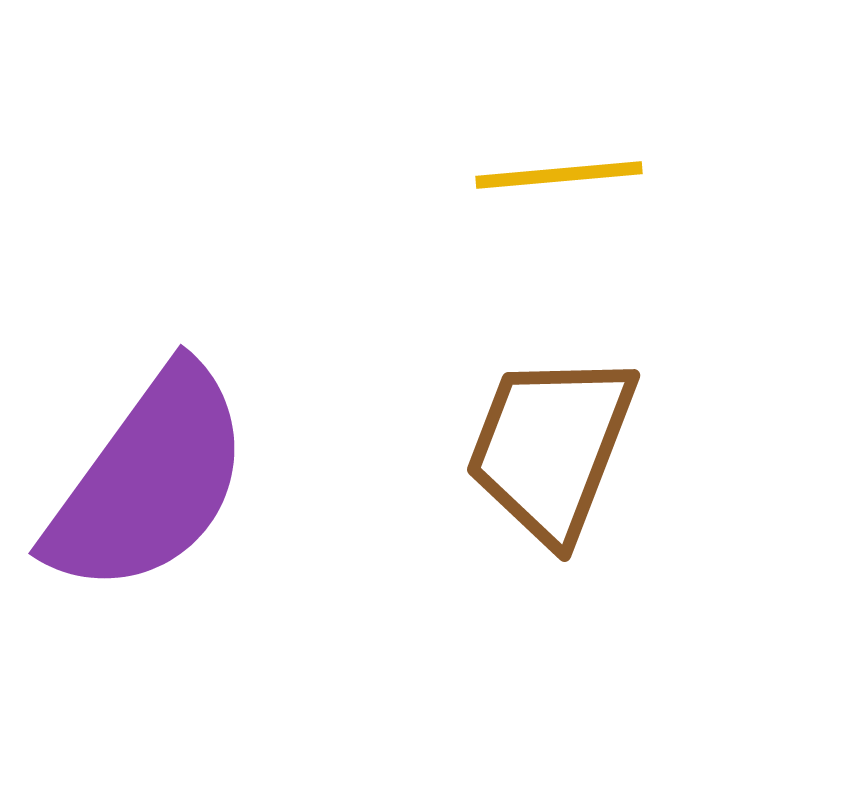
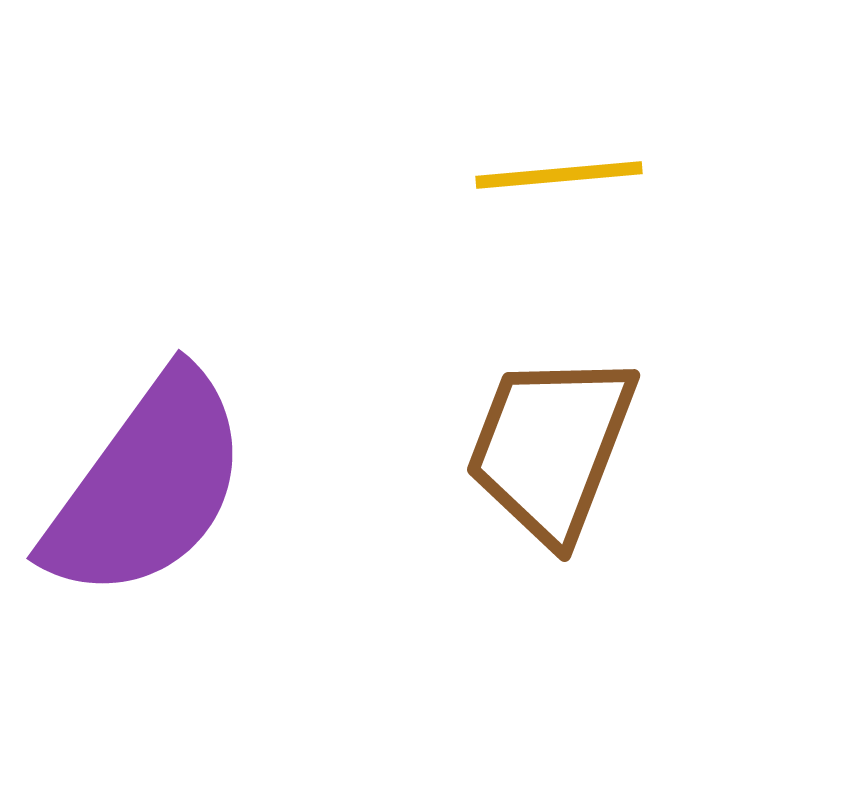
purple semicircle: moved 2 px left, 5 px down
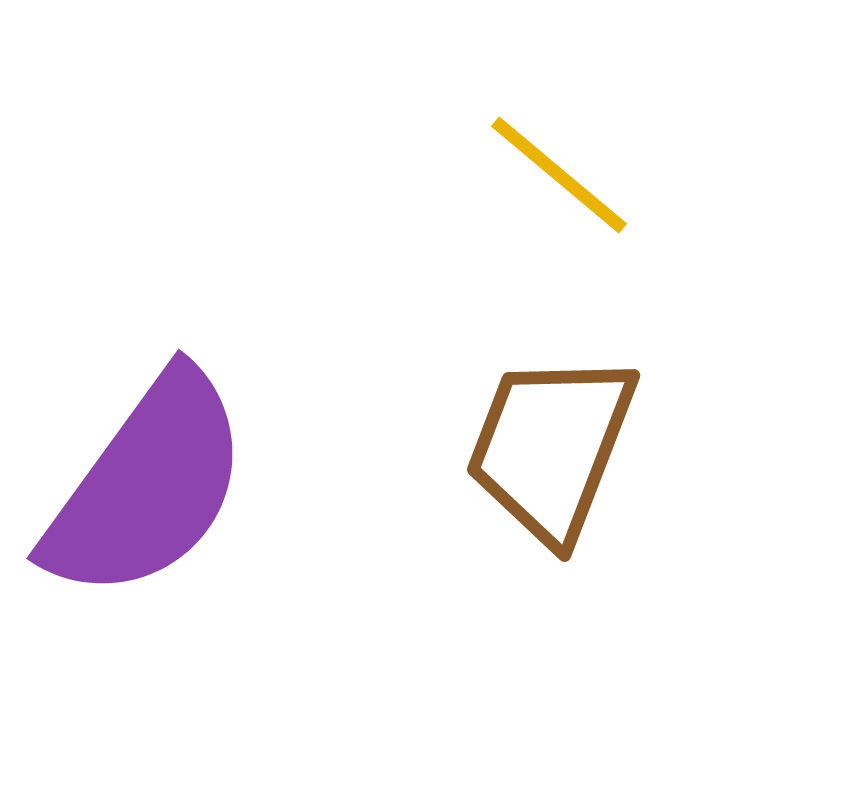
yellow line: rotated 45 degrees clockwise
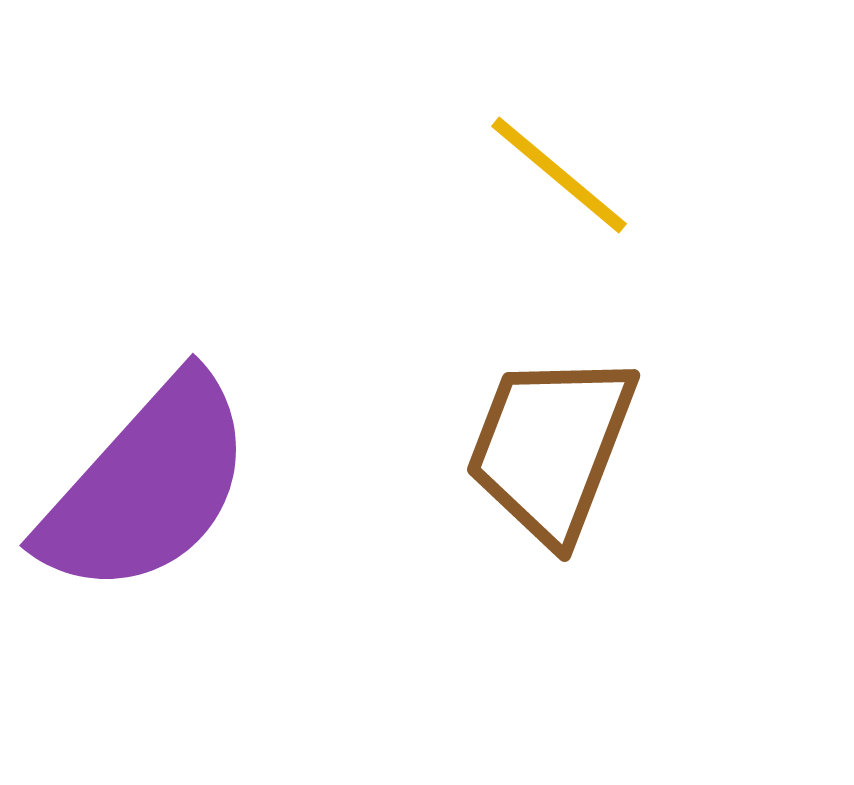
purple semicircle: rotated 6 degrees clockwise
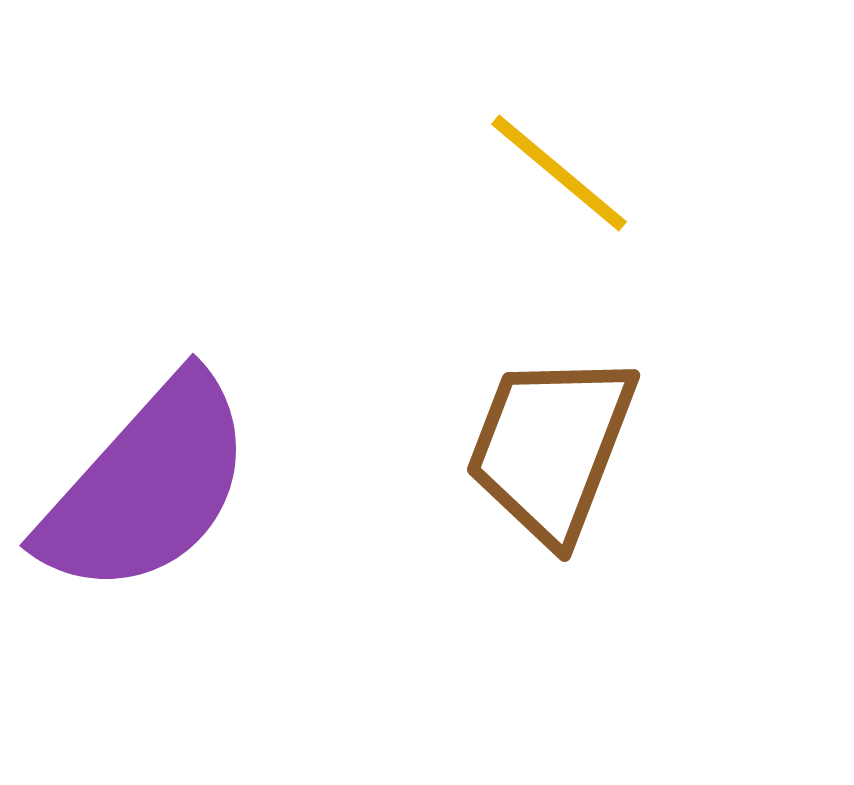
yellow line: moved 2 px up
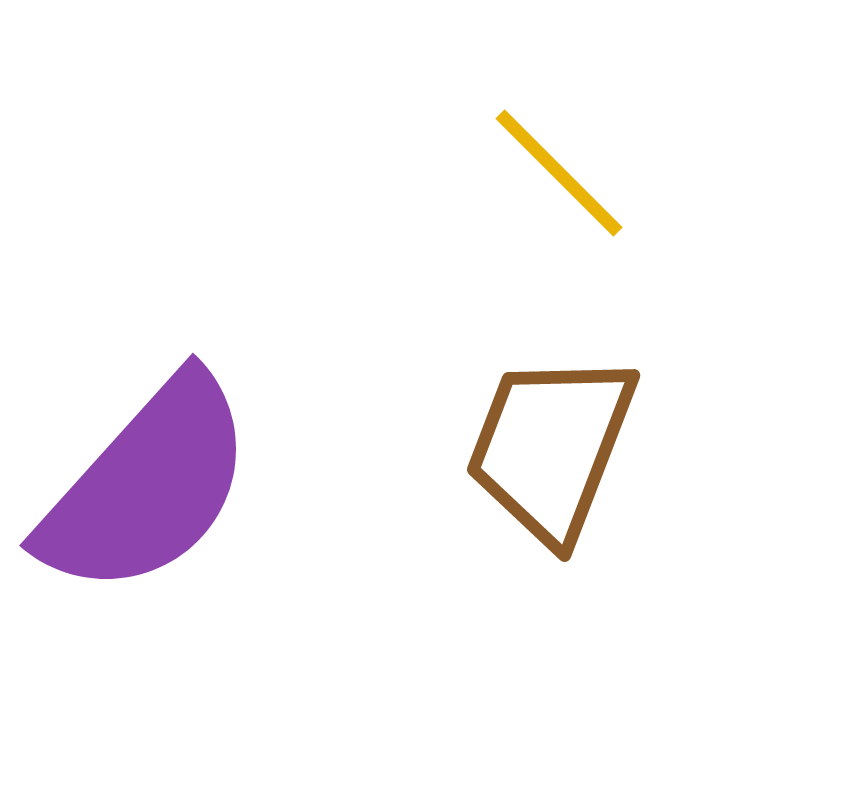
yellow line: rotated 5 degrees clockwise
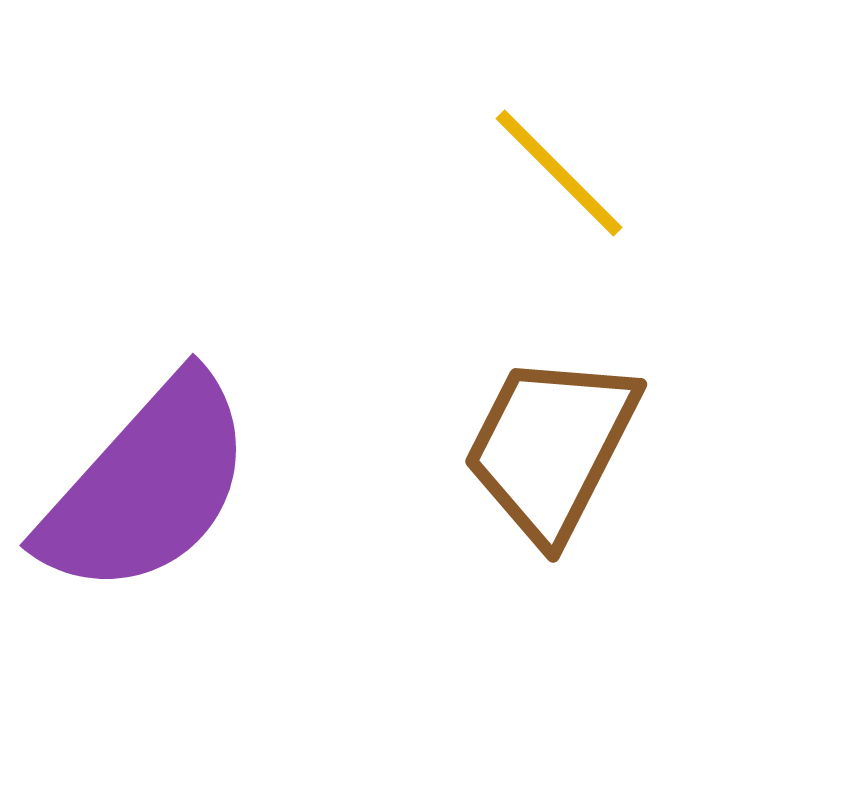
brown trapezoid: rotated 6 degrees clockwise
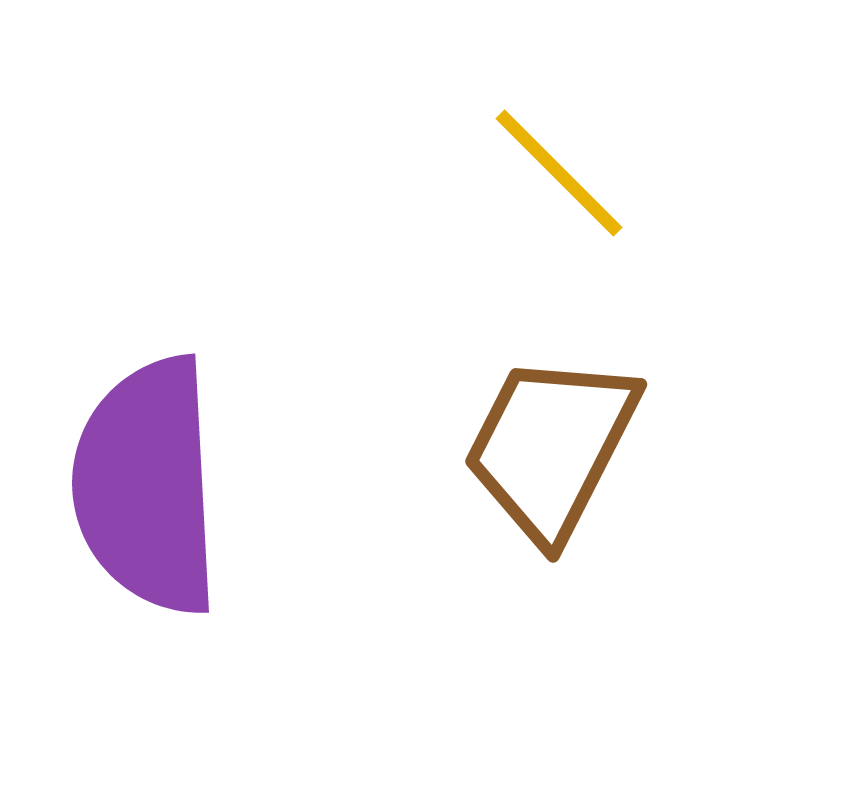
purple semicircle: rotated 135 degrees clockwise
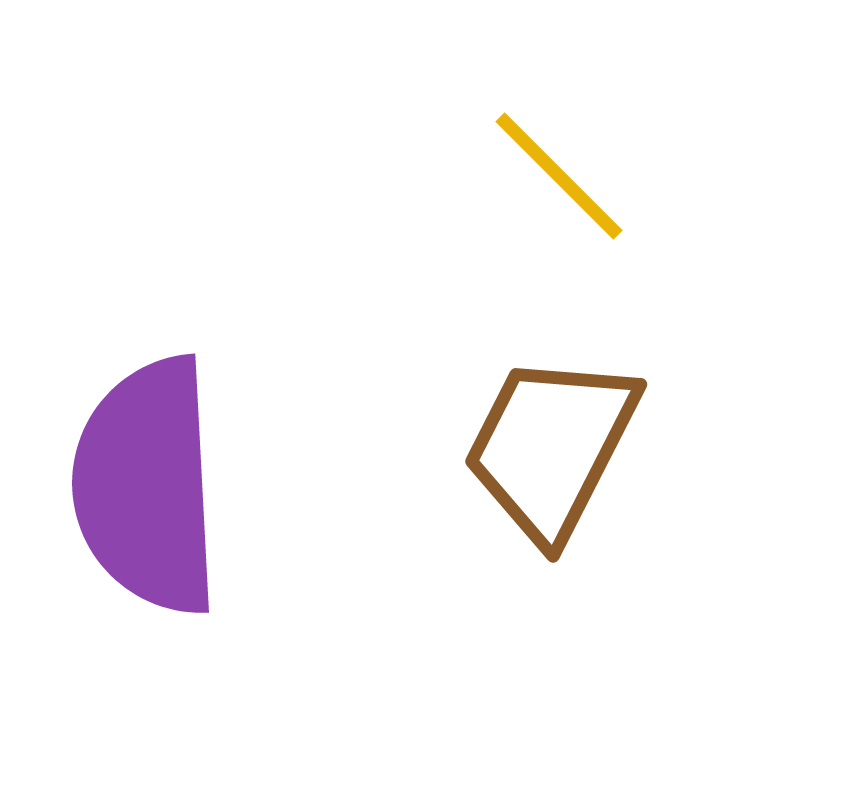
yellow line: moved 3 px down
